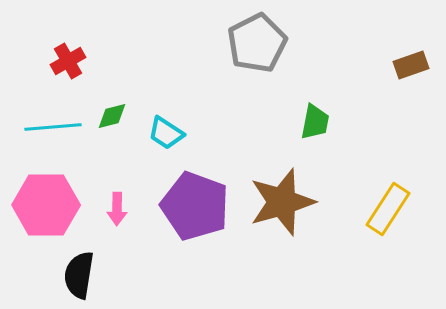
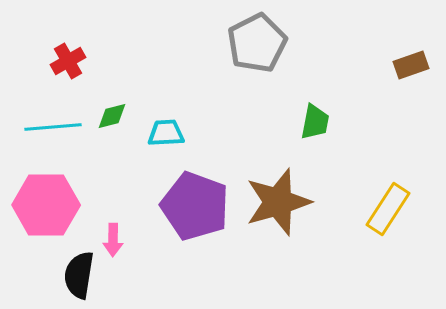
cyan trapezoid: rotated 144 degrees clockwise
brown star: moved 4 px left
pink arrow: moved 4 px left, 31 px down
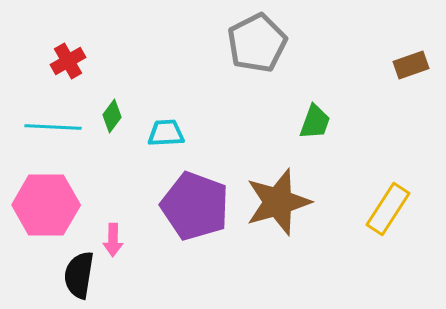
green diamond: rotated 40 degrees counterclockwise
green trapezoid: rotated 9 degrees clockwise
cyan line: rotated 8 degrees clockwise
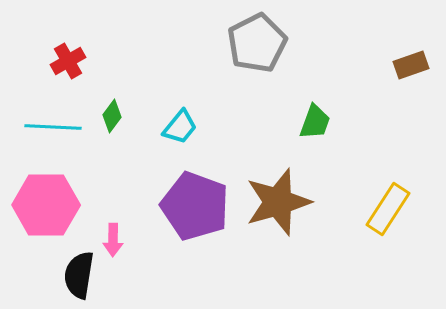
cyan trapezoid: moved 14 px right, 6 px up; rotated 132 degrees clockwise
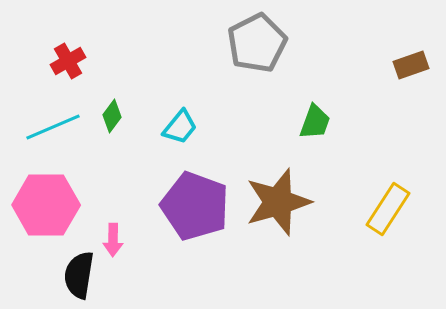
cyan line: rotated 26 degrees counterclockwise
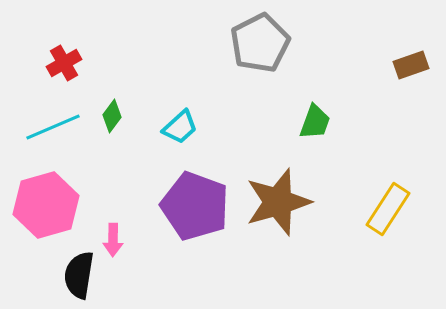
gray pentagon: moved 3 px right
red cross: moved 4 px left, 2 px down
cyan trapezoid: rotated 9 degrees clockwise
pink hexagon: rotated 16 degrees counterclockwise
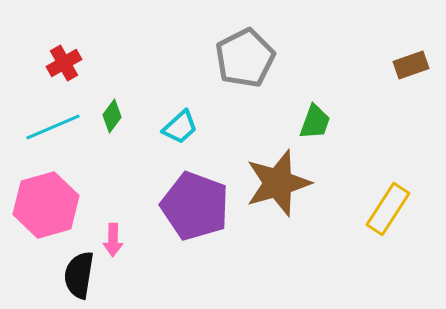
gray pentagon: moved 15 px left, 15 px down
brown star: moved 19 px up
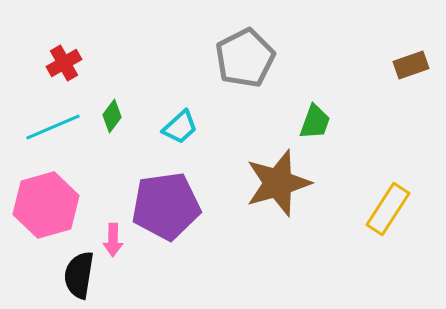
purple pentagon: moved 29 px left; rotated 28 degrees counterclockwise
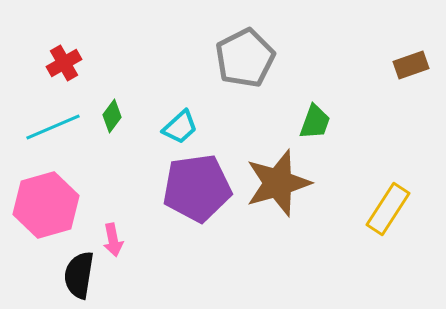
purple pentagon: moved 31 px right, 18 px up
pink arrow: rotated 12 degrees counterclockwise
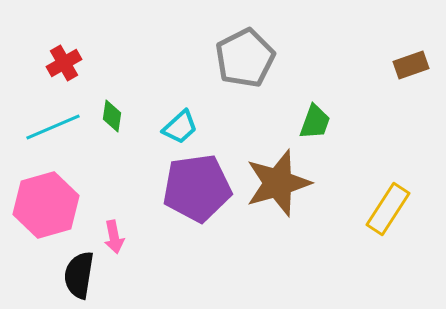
green diamond: rotated 28 degrees counterclockwise
pink arrow: moved 1 px right, 3 px up
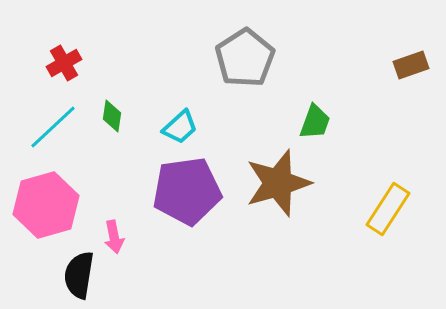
gray pentagon: rotated 6 degrees counterclockwise
cyan line: rotated 20 degrees counterclockwise
purple pentagon: moved 10 px left, 3 px down
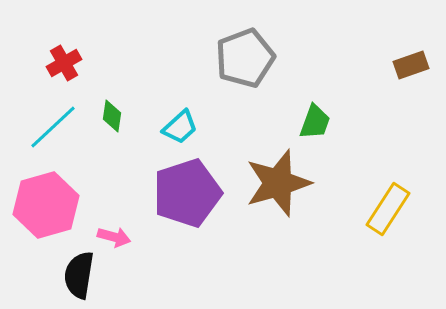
gray pentagon: rotated 12 degrees clockwise
purple pentagon: moved 2 px down; rotated 10 degrees counterclockwise
pink arrow: rotated 64 degrees counterclockwise
